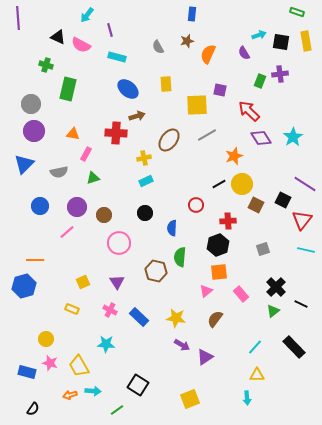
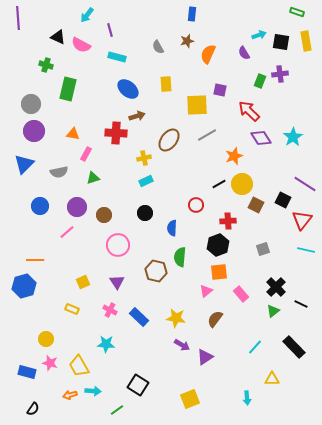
pink circle at (119, 243): moved 1 px left, 2 px down
yellow triangle at (257, 375): moved 15 px right, 4 px down
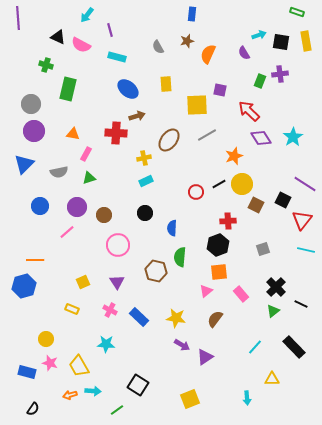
green triangle at (93, 178): moved 4 px left
red circle at (196, 205): moved 13 px up
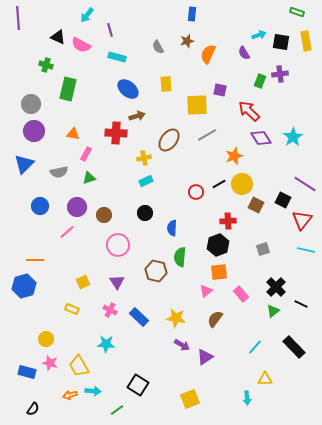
yellow triangle at (272, 379): moved 7 px left
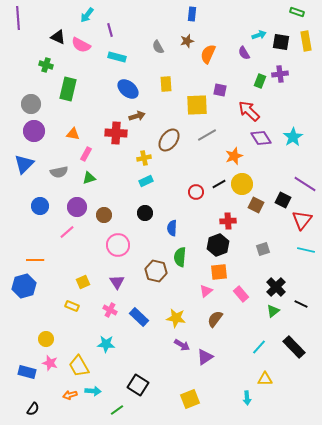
yellow rectangle at (72, 309): moved 3 px up
cyan line at (255, 347): moved 4 px right
